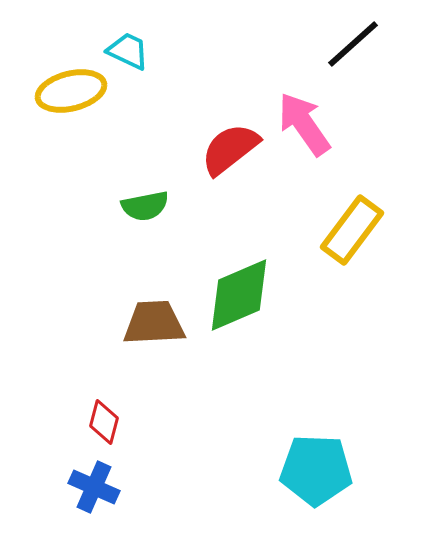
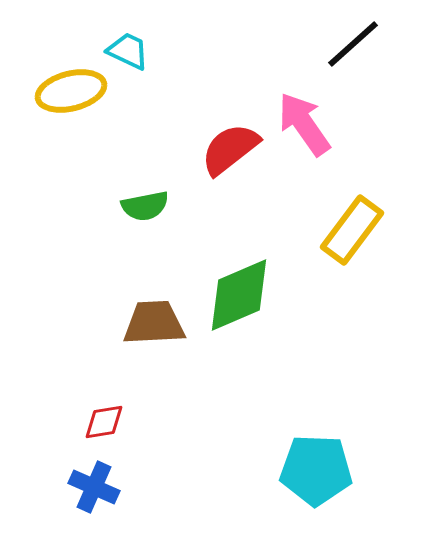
red diamond: rotated 66 degrees clockwise
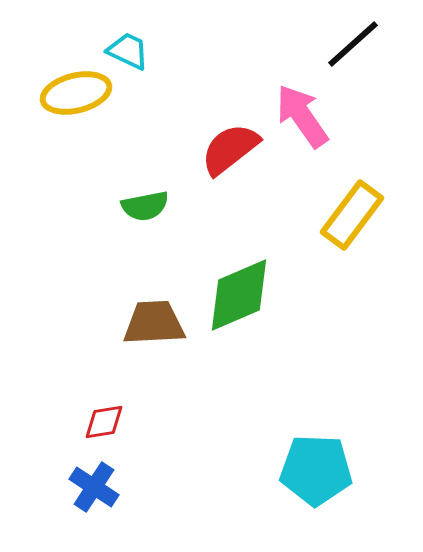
yellow ellipse: moved 5 px right, 2 px down
pink arrow: moved 2 px left, 8 px up
yellow rectangle: moved 15 px up
blue cross: rotated 9 degrees clockwise
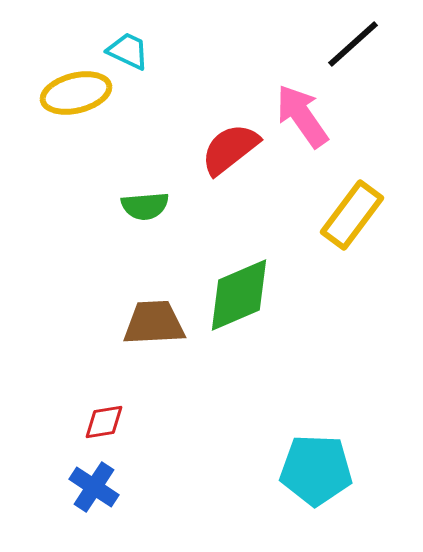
green semicircle: rotated 6 degrees clockwise
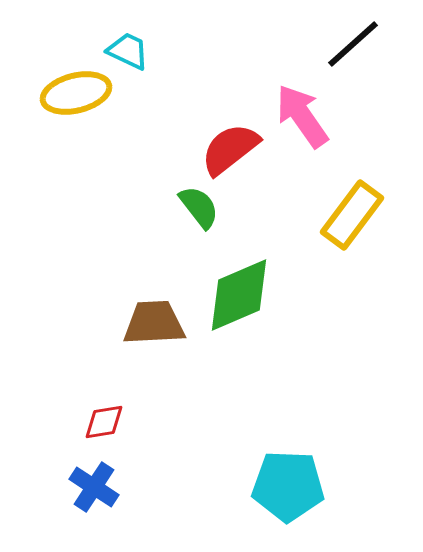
green semicircle: moved 54 px right, 1 px down; rotated 123 degrees counterclockwise
cyan pentagon: moved 28 px left, 16 px down
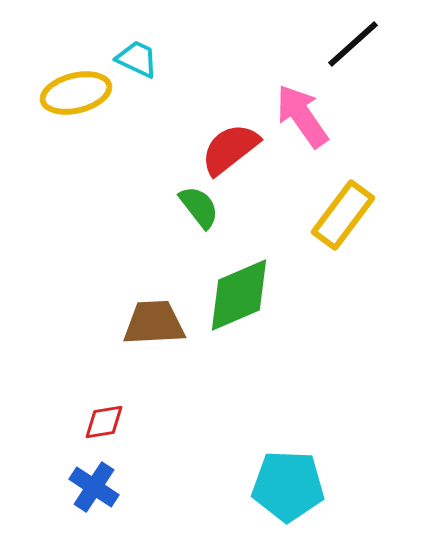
cyan trapezoid: moved 9 px right, 8 px down
yellow rectangle: moved 9 px left
